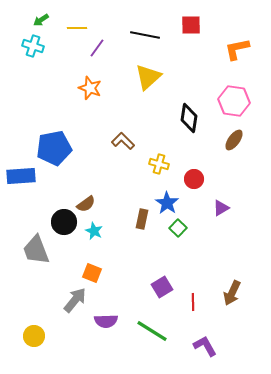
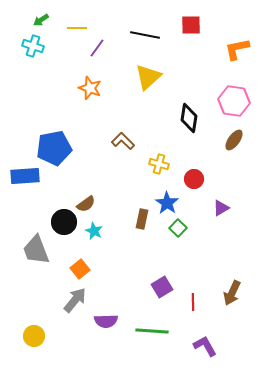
blue rectangle: moved 4 px right
orange square: moved 12 px left, 4 px up; rotated 30 degrees clockwise
green line: rotated 28 degrees counterclockwise
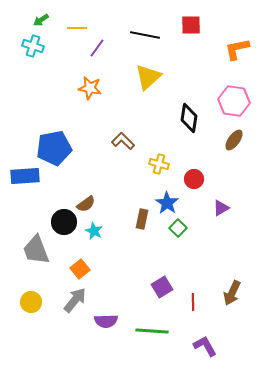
orange star: rotated 10 degrees counterclockwise
yellow circle: moved 3 px left, 34 px up
